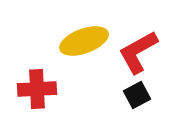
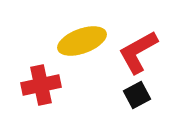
yellow ellipse: moved 2 px left
red cross: moved 4 px right, 4 px up; rotated 9 degrees counterclockwise
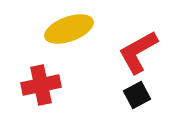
yellow ellipse: moved 13 px left, 12 px up
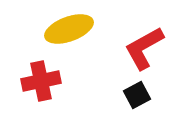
red L-shape: moved 6 px right, 4 px up
red cross: moved 4 px up
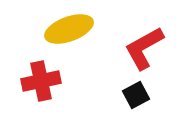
black square: moved 1 px left
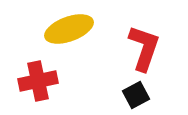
red L-shape: rotated 138 degrees clockwise
red cross: moved 3 px left
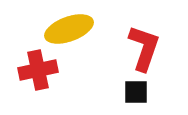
red cross: moved 11 px up
black square: moved 3 px up; rotated 28 degrees clockwise
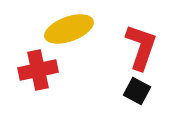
red L-shape: moved 3 px left, 1 px up
black square: moved 1 px right, 1 px up; rotated 28 degrees clockwise
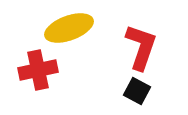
yellow ellipse: moved 1 px up
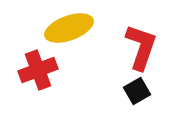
red cross: rotated 9 degrees counterclockwise
black square: rotated 32 degrees clockwise
